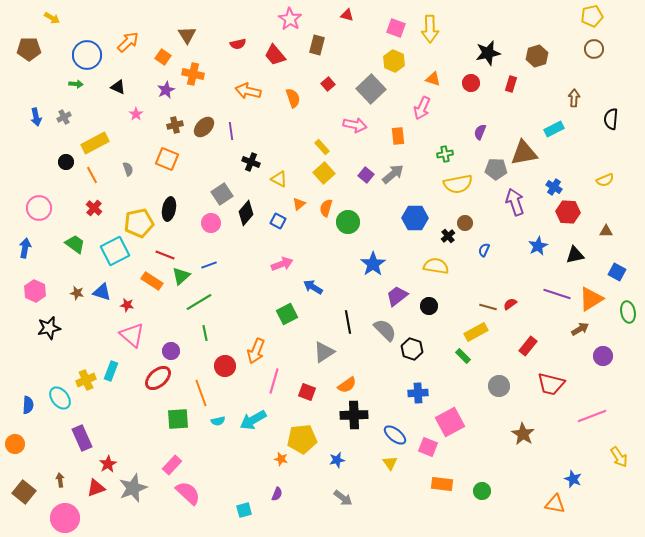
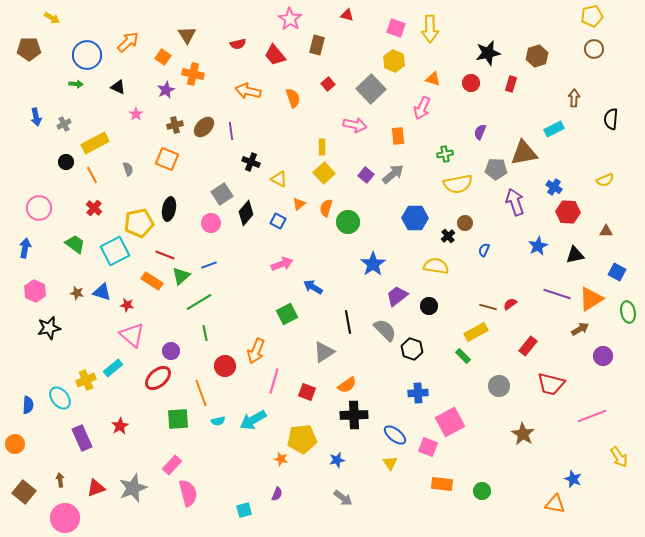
gray cross at (64, 117): moved 7 px down
yellow rectangle at (322, 147): rotated 42 degrees clockwise
cyan rectangle at (111, 371): moved 2 px right, 3 px up; rotated 30 degrees clockwise
red star at (108, 464): moved 12 px right, 38 px up
pink semicircle at (188, 493): rotated 32 degrees clockwise
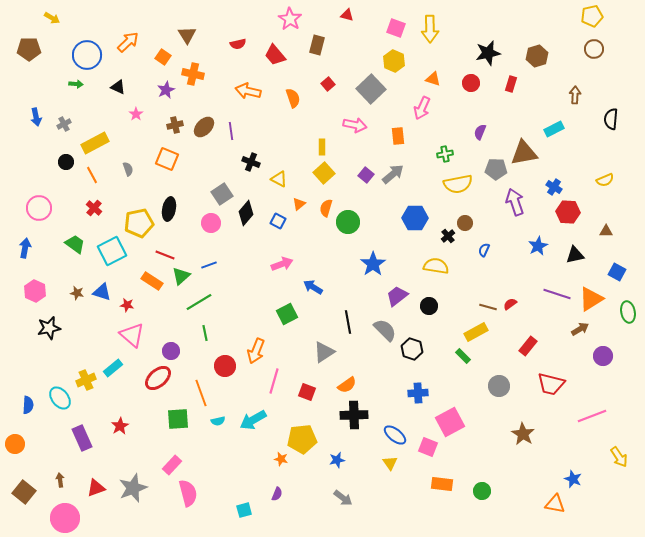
brown arrow at (574, 98): moved 1 px right, 3 px up
cyan square at (115, 251): moved 3 px left
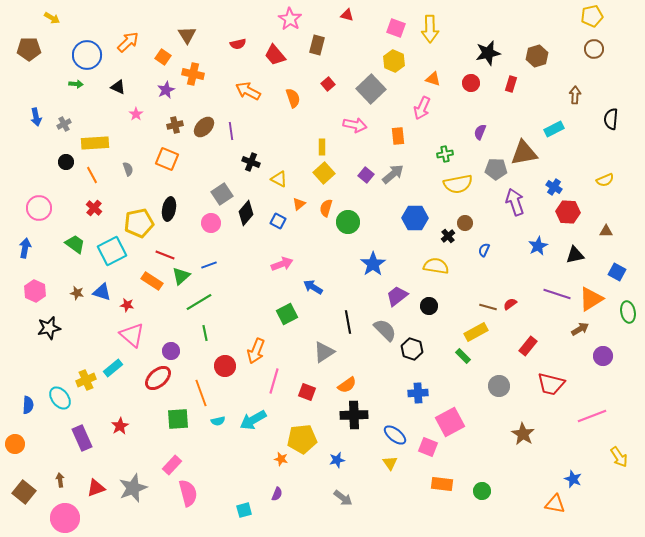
orange arrow at (248, 91): rotated 15 degrees clockwise
yellow rectangle at (95, 143): rotated 24 degrees clockwise
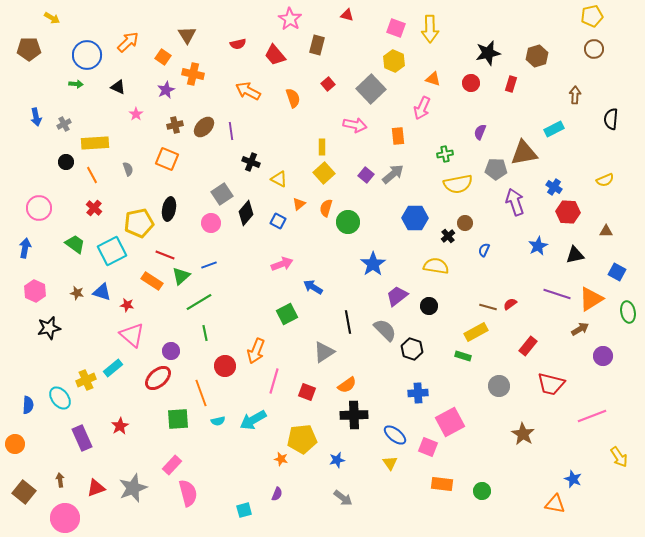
green rectangle at (463, 356): rotated 28 degrees counterclockwise
